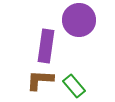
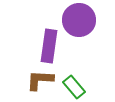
purple rectangle: moved 3 px right
green rectangle: moved 1 px down
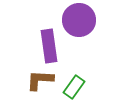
purple rectangle: rotated 16 degrees counterclockwise
green rectangle: rotated 75 degrees clockwise
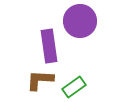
purple circle: moved 1 px right, 1 px down
green rectangle: rotated 20 degrees clockwise
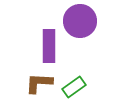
purple rectangle: rotated 8 degrees clockwise
brown L-shape: moved 1 px left, 3 px down
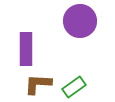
purple rectangle: moved 23 px left, 3 px down
brown L-shape: moved 1 px left, 1 px down
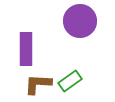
green rectangle: moved 4 px left, 6 px up
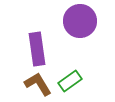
purple rectangle: moved 11 px right; rotated 8 degrees counterclockwise
brown L-shape: rotated 56 degrees clockwise
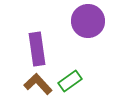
purple circle: moved 8 px right
brown L-shape: rotated 12 degrees counterclockwise
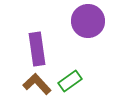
brown L-shape: moved 1 px left
